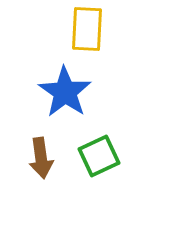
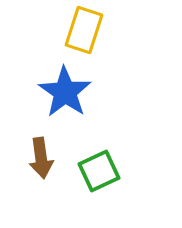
yellow rectangle: moved 3 px left, 1 px down; rotated 15 degrees clockwise
green square: moved 15 px down
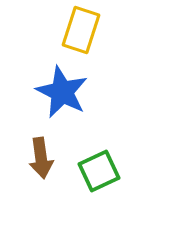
yellow rectangle: moved 3 px left
blue star: moved 3 px left; rotated 8 degrees counterclockwise
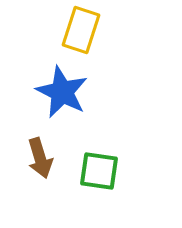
brown arrow: moved 1 px left; rotated 9 degrees counterclockwise
green square: rotated 33 degrees clockwise
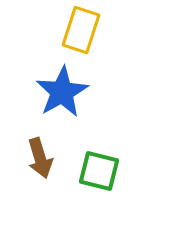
blue star: rotated 16 degrees clockwise
green square: rotated 6 degrees clockwise
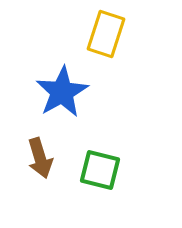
yellow rectangle: moved 25 px right, 4 px down
green square: moved 1 px right, 1 px up
